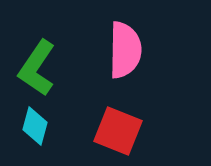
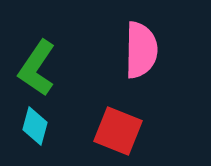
pink semicircle: moved 16 px right
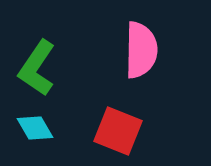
cyan diamond: moved 2 px down; rotated 45 degrees counterclockwise
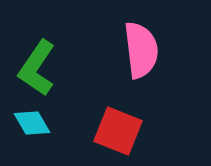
pink semicircle: rotated 8 degrees counterclockwise
cyan diamond: moved 3 px left, 5 px up
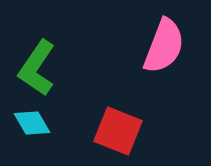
pink semicircle: moved 23 px right, 4 px up; rotated 28 degrees clockwise
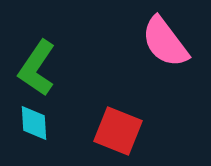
pink semicircle: moved 1 px right, 4 px up; rotated 122 degrees clockwise
cyan diamond: moved 2 px right; rotated 27 degrees clockwise
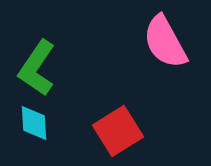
pink semicircle: rotated 8 degrees clockwise
red square: rotated 36 degrees clockwise
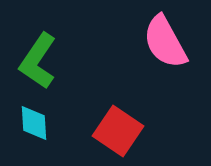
green L-shape: moved 1 px right, 7 px up
red square: rotated 24 degrees counterclockwise
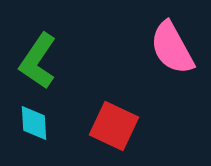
pink semicircle: moved 7 px right, 6 px down
red square: moved 4 px left, 5 px up; rotated 9 degrees counterclockwise
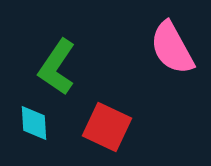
green L-shape: moved 19 px right, 6 px down
red square: moved 7 px left, 1 px down
